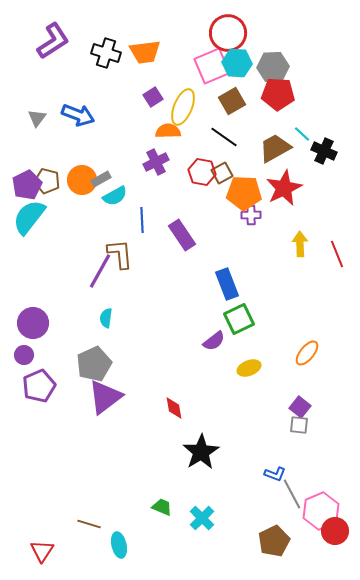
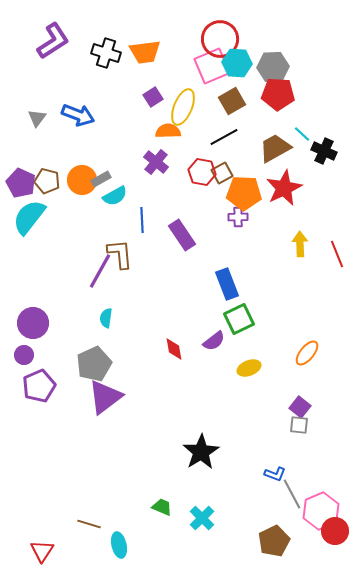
red circle at (228, 33): moved 8 px left, 6 px down
black line at (224, 137): rotated 64 degrees counterclockwise
purple cross at (156, 162): rotated 25 degrees counterclockwise
purple pentagon at (27, 185): moved 6 px left, 2 px up; rotated 20 degrees counterclockwise
purple cross at (251, 215): moved 13 px left, 2 px down
red diamond at (174, 408): moved 59 px up
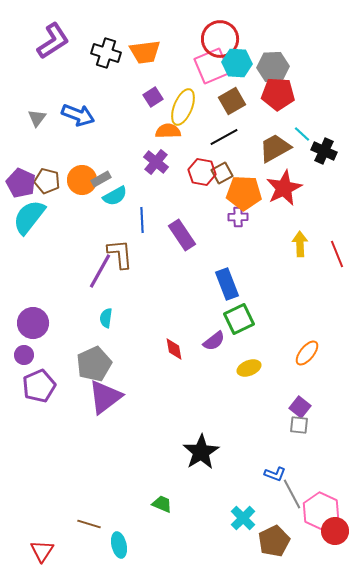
green trapezoid at (162, 507): moved 3 px up
pink hexagon at (321, 511): rotated 12 degrees counterclockwise
cyan cross at (202, 518): moved 41 px right
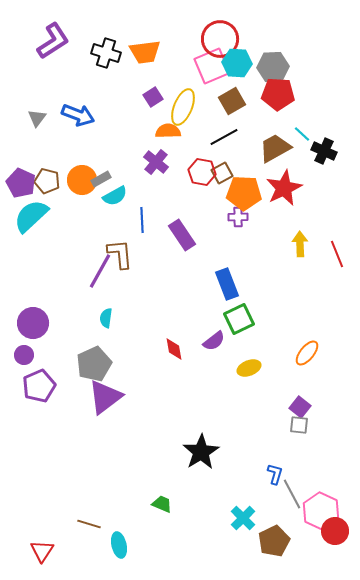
cyan semicircle at (29, 217): moved 2 px right, 1 px up; rotated 9 degrees clockwise
blue L-shape at (275, 474): rotated 95 degrees counterclockwise
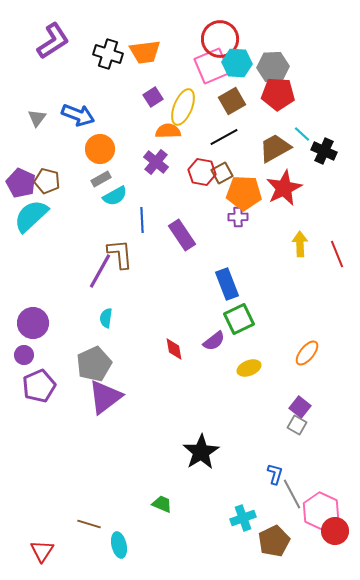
black cross at (106, 53): moved 2 px right, 1 px down
orange circle at (82, 180): moved 18 px right, 31 px up
gray square at (299, 425): moved 2 px left; rotated 24 degrees clockwise
cyan cross at (243, 518): rotated 25 degrees clockwise
